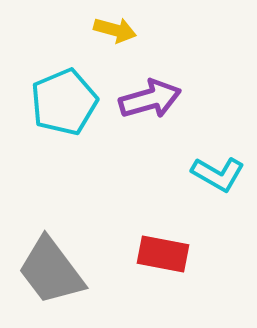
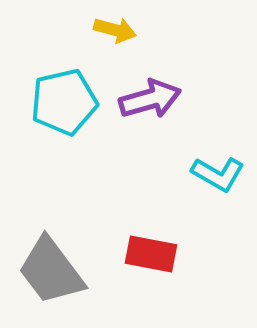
cyan pentagon: rotated 10 degrees clockwise
red rectangle: moved 12 px left
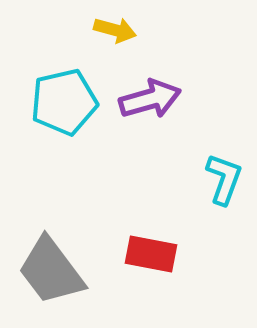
cyan L-shape: moved 6 px right, 5 px down; rotated 100 degrees counterclockwise
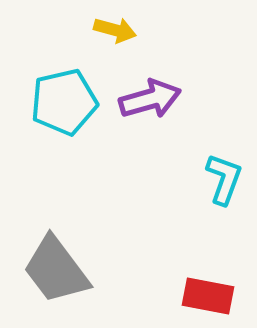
red rectangle: moved 57 px right, 42 px down
gray trapezoid: moved 5 px right, 1 px up
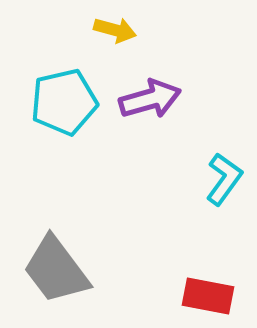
cyan L-shape: rotated 16 degrees clockwise
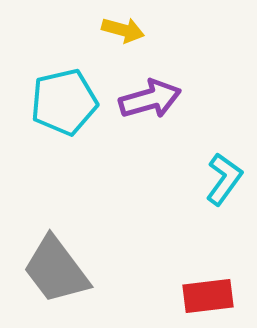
yellow arrow: moved 8 px right
red rectangle: rotated 18 degrees counterclockwise
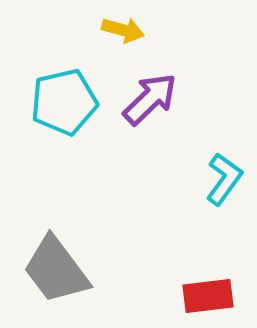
purple arrow: rotated 28 degrees counterclockwise
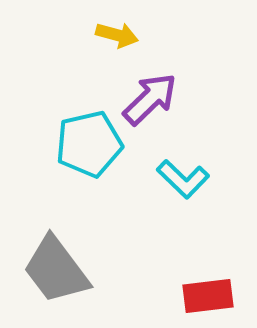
yellow arrow: moved 6 px left, 5 px down
cyan pentagon: moved 25 px right, 42 px down
cyan L-shape: moved 41 px left; rotated 98 degrees clockwise
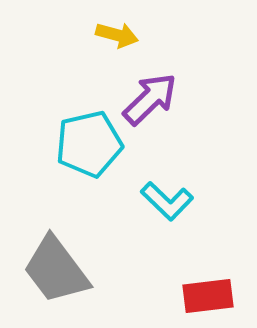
cyan L-shape: moved 16 px left, 22 px down
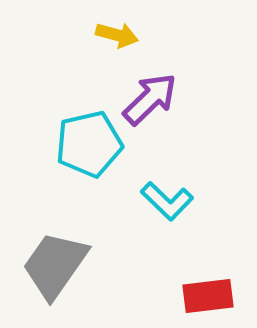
gray trapezoid: moved 1 px left, 5 px up; rotated 72 degrees clockwise
